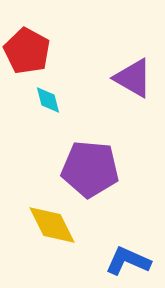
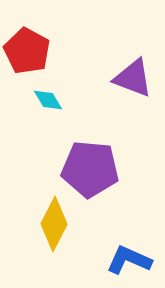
purple triangle: rotated 9 degrees counterclockwise
cyan diamond: rotated 16 degrees counterclockwise
yellow diamond: moved 2 px right, 1 px up; rotated 54 degrees clockwise
blue L-shape: moved 1 px right, 1 px up
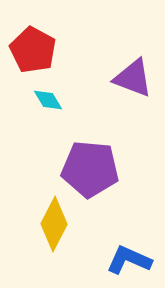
red pentagon: moved 6 px right, 1 px up
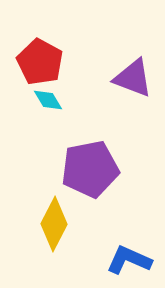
red pentagon: moved 7 px right, 12 px down
purple pentagon: rotated 16 degrees counterclockwise
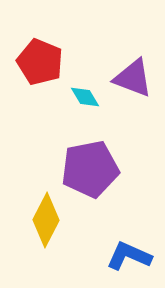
red pentagon: rotated 6 degrees counterclockwise
cyan diamond: moved 37 px right, 3 px up
yellow diamond: moved 8 px left, 4 px up
blue L-shape: moved 4 px up
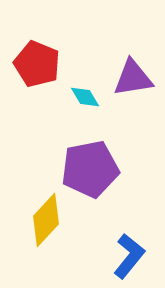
red pentagon: moved 3 px left, 2 px down
purple triangle: rotated 30 degrees counterclockwise
yellow diamond: rotated 16 degrees clockwise
blue L-shape: rotated 105 degrees clockwise
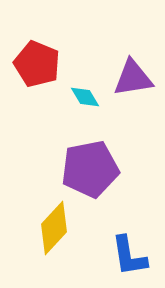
yellow diamond: moved 8 px right, 8 px down
blue L-shape: rotated 132 degrees clockwise
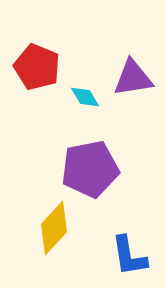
red pentagon: moved 3 px down
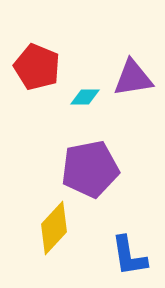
cyan diamond: rotated 60 degrees counterclockwise
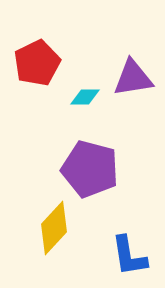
red pentagon: moved 4 px up; rotated 24 degrees clockwise
purple pentagon: rotated 26 degrees clockwise
